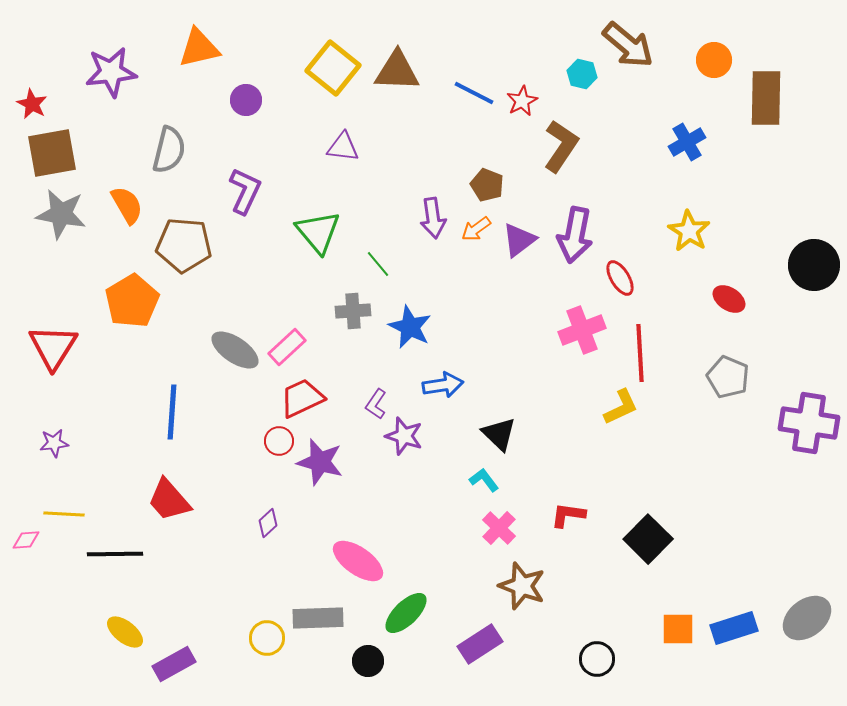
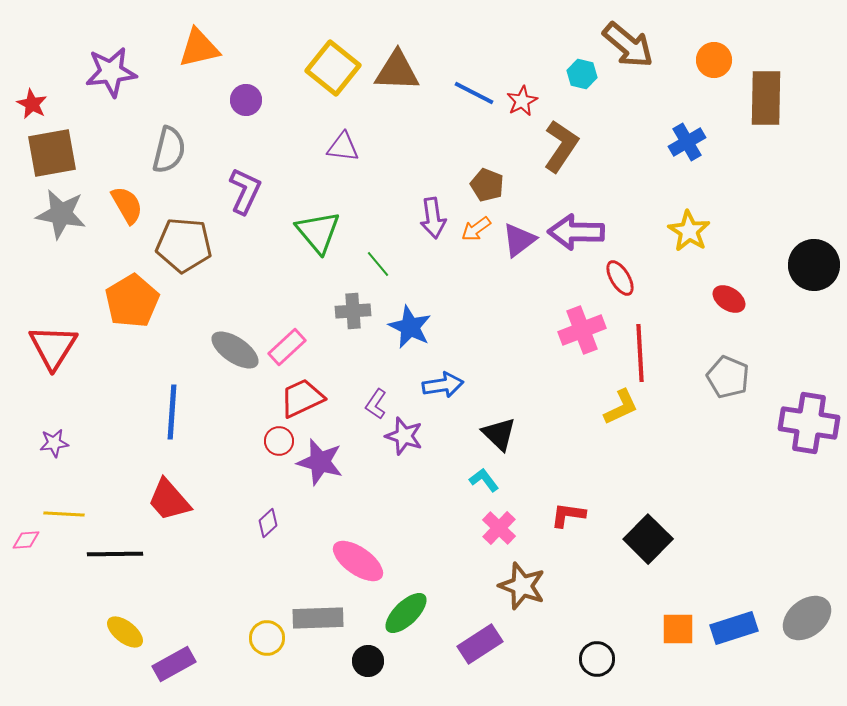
purple arrow at (575, 235): moved 1 px right, 3 px up; rotated 80 degrees clockwise
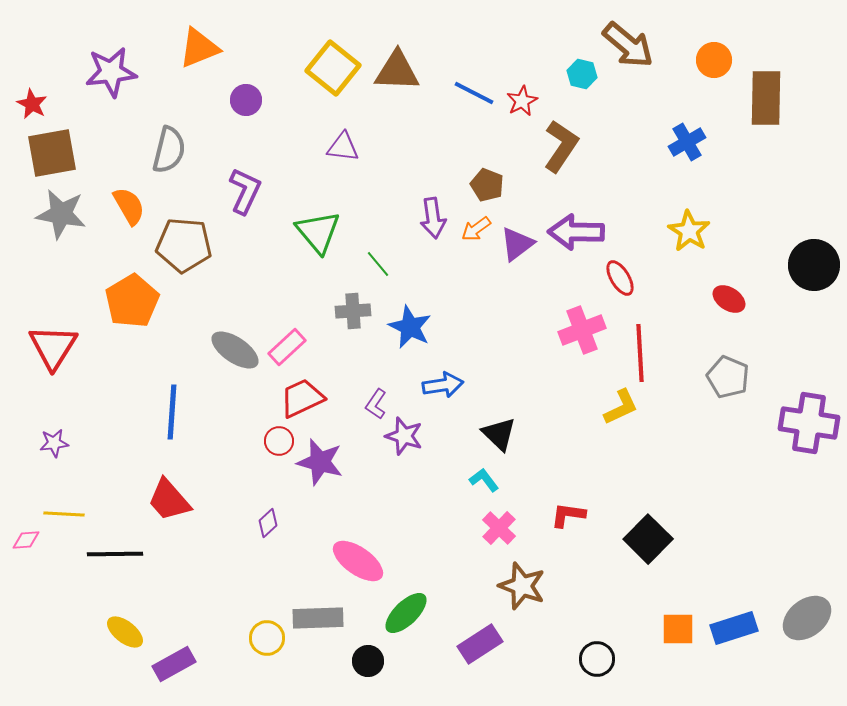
orange triangle at (199, 48): rotated 9 degrees counterclockwise
orange semicircle at (127, 205): moved 2 px right, 1 px down
purple triangle at (519, 240): moved 2 px left, 4 px down
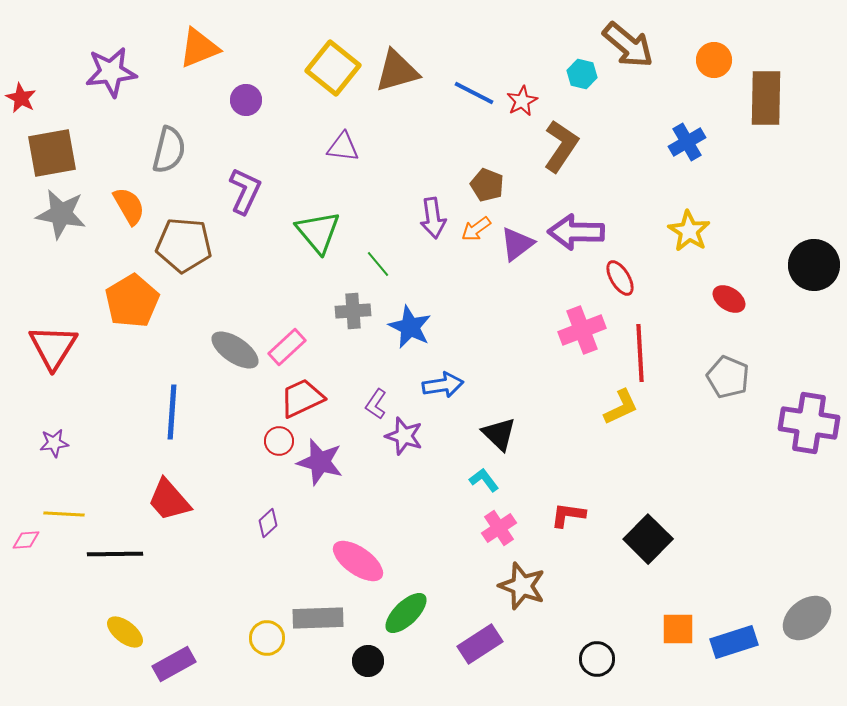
brown triangle at (397, 71): rotated 18 degrees counterclockwise
red star at (32, 104): moved 11 px left, 6 px up
pink cross at (499, 528): rotated 12 degrees clockwise
blue rectangle at (734, 628): moved 14 px down
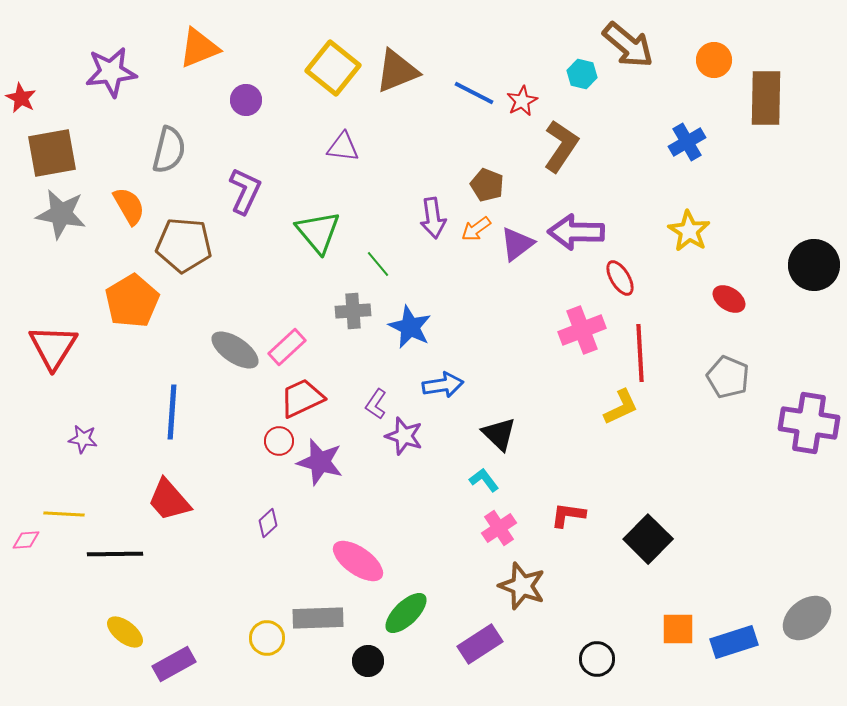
brown triangle at (397, 71): rotated 6 degrees counterclockwise
purple star at (54, 443): moved 29 px right, 4 px up; rotated 16 degrees clockwise
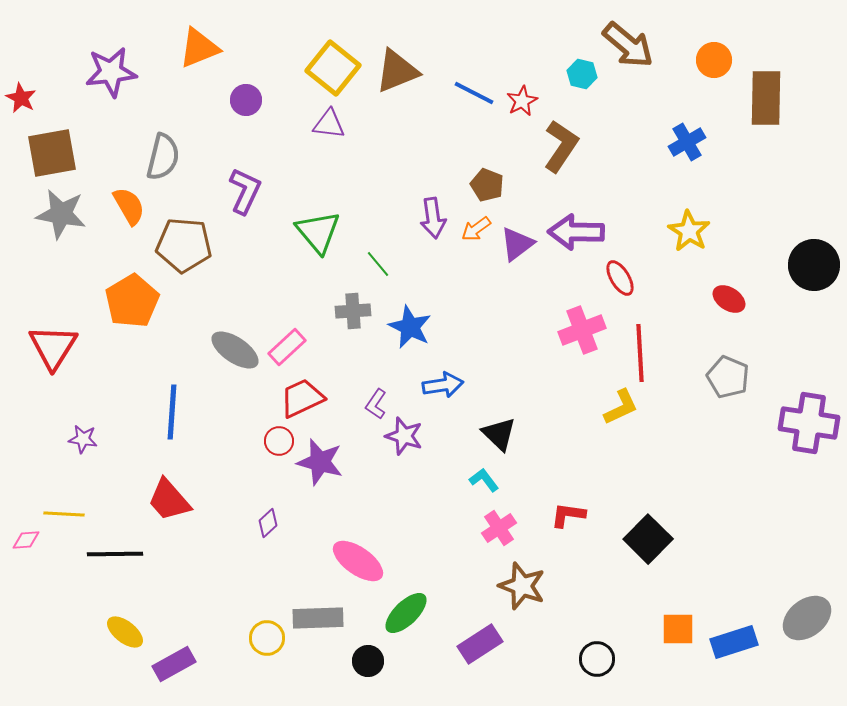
purple triangle at (343, 147): moved 14 px left, 23 px up
gray semicircle at (169, 150): moved 6 px left, 7 px down
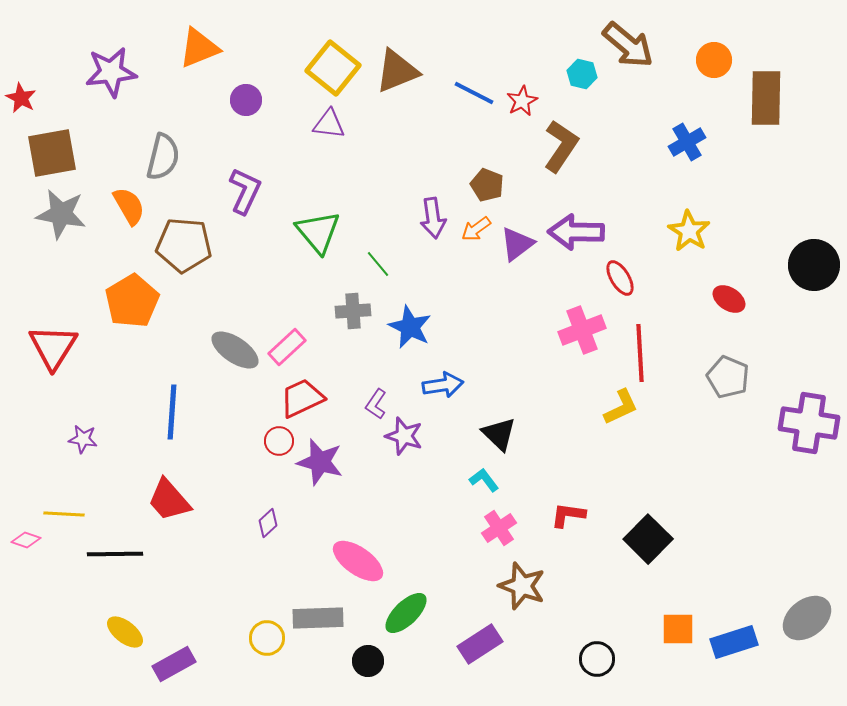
pink diamond at (26, 540): rotated 24 degrees clockwise
